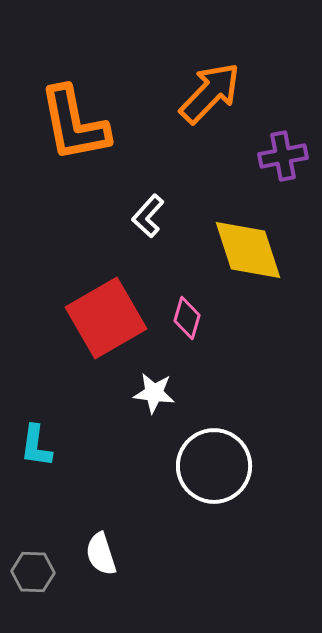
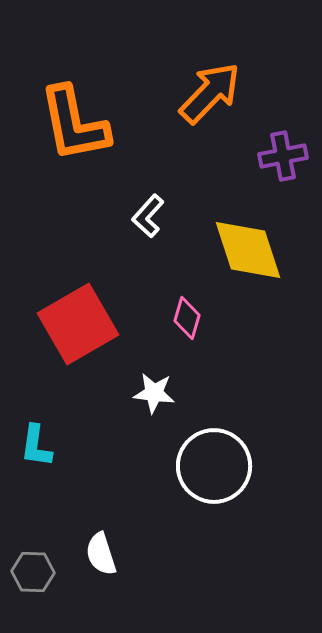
red square: moved 28 px left, 6 px down
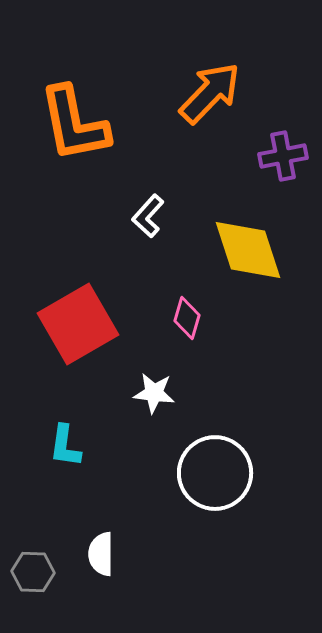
cyan L-shape: moved 29 px right
white circle: moved 1 px right, 7 px down
white semicircle: rotated 18 degrees clockwise
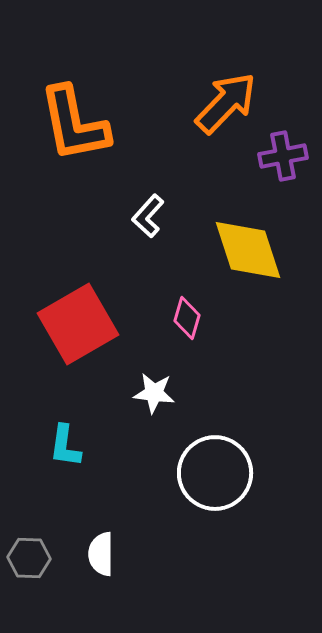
orange arrow: moved 16 px right, 10 px down
gray hexagon: moved 4 px left, 14 px up
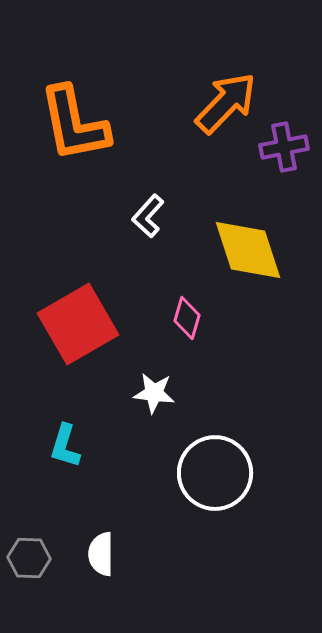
purple cross: moved 1 px right, 9 px up
cyan L-shape: rotated 9 degrees clockwise
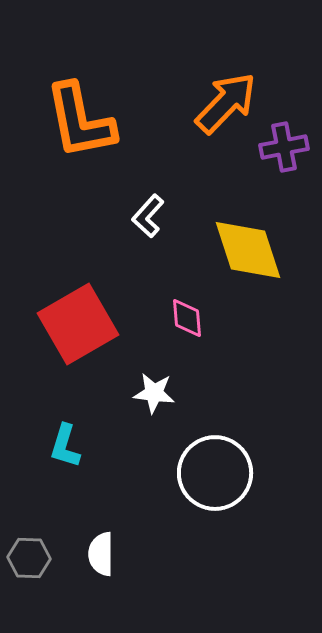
orange L-shape: moved 6 px right, 3 px up
pink diamond: rotated 21 degrees counterclockwise
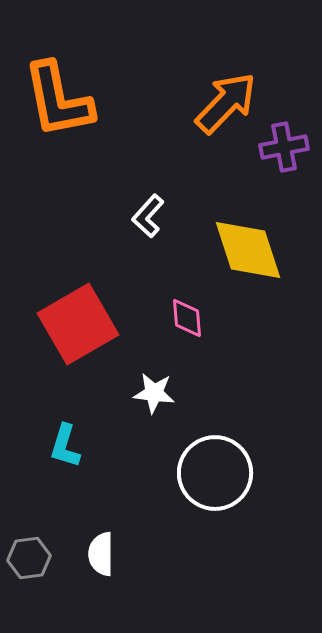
orange L-shape: moved 22 px left, 21 px up
gray hexagon: rotated 9 degrees counterclockwise
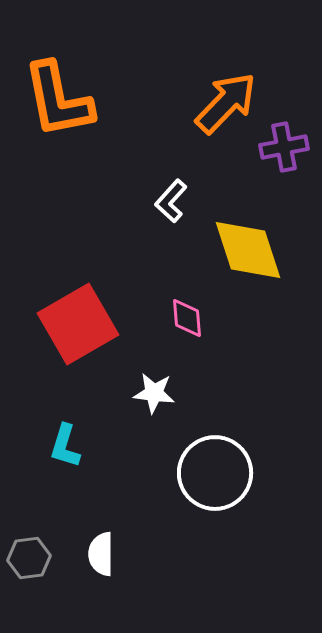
white L-shape: moved 23 px right, 15 px up
